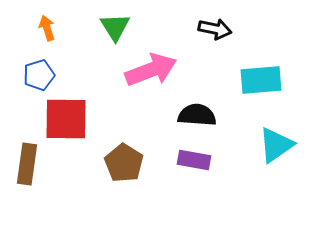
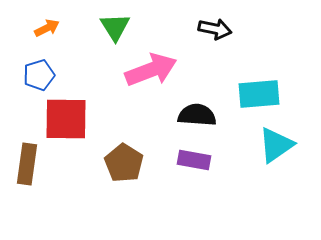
orange arrow: rotated 80 degrees clockwise
cyan rectangle: moved 2 px left, 14 px down
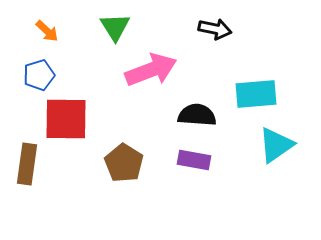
orange arrow: moved 3 px down; rotated 70 degrees clockwise
cyan rectangle: moved 3 px left
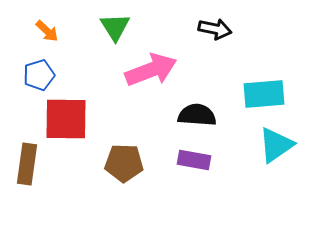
cyan rectangle: moved 8 px right
brown pentagon: rotated 30 degrees counterclockwise
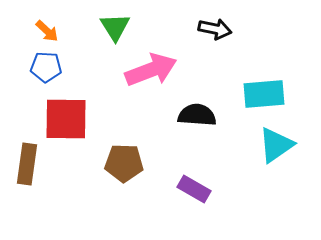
blue pentagon: moved 7 px right, 8 px up; rotated 20 degrees clockwise
purple rectangle: moved 29 px down; rotated 20 degrees clockwise
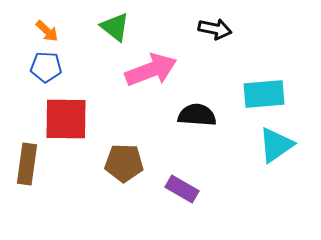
green triangle: rotated 20 degrees counterclockwise
purple rectangle: moved 12 px left
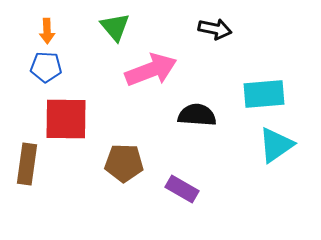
green triangle: rotated 12 degrees clockwise
orange arrow: rotated 45 degrees clockwise
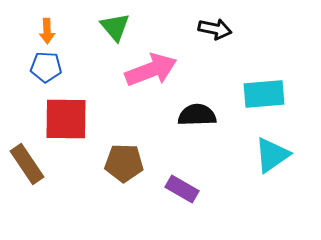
black semicircle: rotated 6 degrees counterclockwise
cyan triangle: moved 4 px left, 10 px down
brown rectangle: rotated 42 degrees counterclockwise
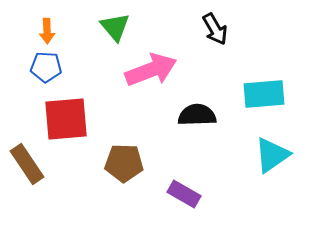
black arrow: rotated 48 degrees clockwise
red square: rotated 6 degrees counterclockwise
purple rectangle: moved 2 px right, 5 px down
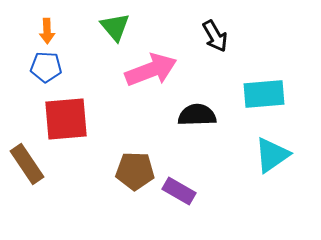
black arrow: moved 7 px down
brown pentagon: moved 11 px right, 8 px down
purple rectangle: moved 5 px left, 3 px up
